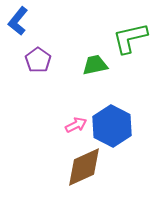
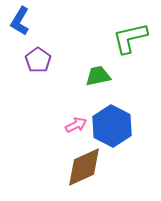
blue L-shape: moved 2 px right; rotated 8 degrees counterclockwise
green trapezoid: moved 3 px right, 11 px down
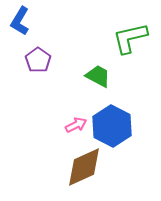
green trapezoid: rotated 40 degrees clockwise
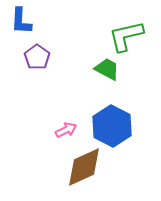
blue L-shape: moved 1 px right; rotated 28 degrees counterclockwise
green L-shape: moved 4 px left, 2 px up
purple pentagon: moved 1 px left, 3 px up
green trapezoid: moved 9 px right, 7 px up
pink arrow: moved 10 px left, 5 px down
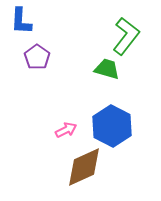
green L-shape: rotated 141 degrees clockwise
green trapezoid: rotated 12 degrees counterclockwise
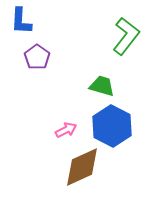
green trapezoid: moved 5 px left, 17 px down
brown diamond: moved 2 px left
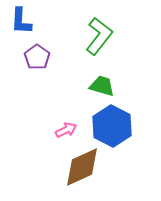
green L-shape: moved 27 px left
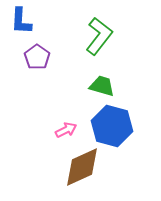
blue hexagon: rotated 12 degrees counterclockwise
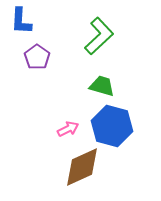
green L-shape: rotated 9 degrees clockwise
pink arrow: moved 2 px right, 1 px up
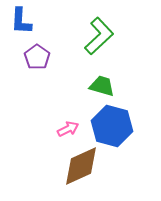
brown diamond: moved 1 px left, 1 px up
